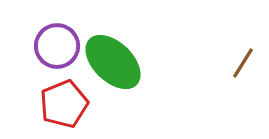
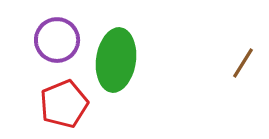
purple circle: moved 6 px up
green ellipse: moved 3 px right, 2 px up; rotated 54 degrees clockwise
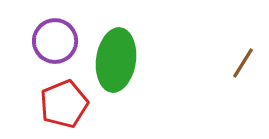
purple circle: moved 2 px left, 1 px down
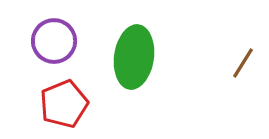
purple circle: moved 1 px left
green ellipse: moved 18 px right, 3 px up
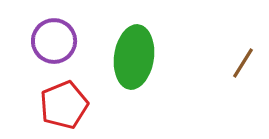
red pentagon: moved 1 px down
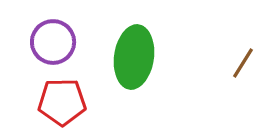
purple circle: moved 1 px left, 1 px down
red pentagon: moved 2 px left, 3 px up; rotated 21 degrees clockwise
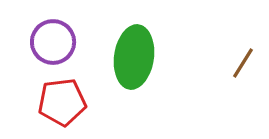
red pentagon: rotated 6 degrees counterclockwise
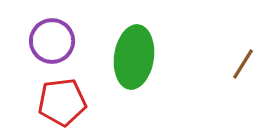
purple circle: moved 1 px left, 1 px up
brown line: moved 1 px down
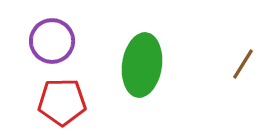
green ellipse: moved 8 px right, 8 px down
red pentagon: rotated 6 degrees clockwise
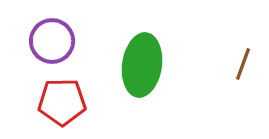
brown line: rotated 12 degrees counterclockwise
